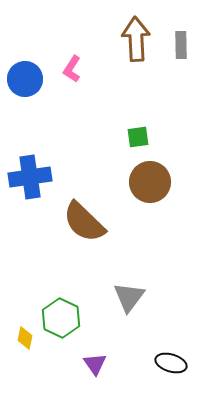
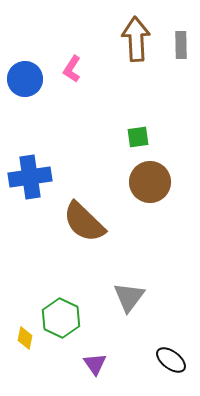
black ellipse: moved 3 px up; rotated 20 degrees clockwise
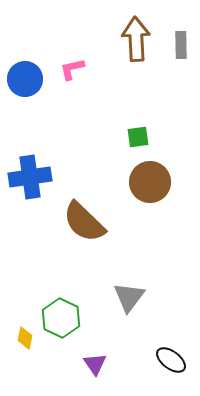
pink L-shape: rotated 44 degrees clockwise
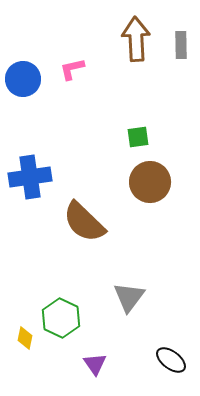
blue circle: moved 2 px left
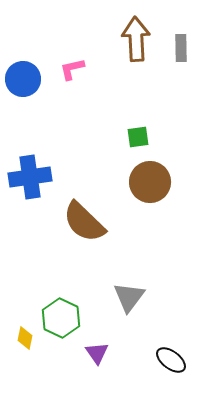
gray rectangle: moved 3 px down
purple triangle: moved 2 px right, 11 px up
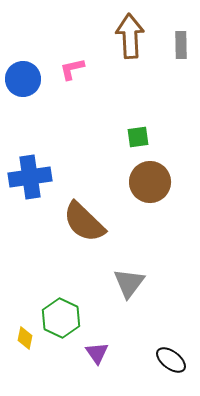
brown arrow: moved 6 px left, 3 px up
gray rectangle: moved 3 px up
gray triangle: moved 14 px up
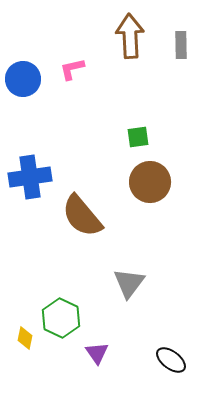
brown semicircle: moved 2 px left, 6 px up; rotated 6 degrees clockwise
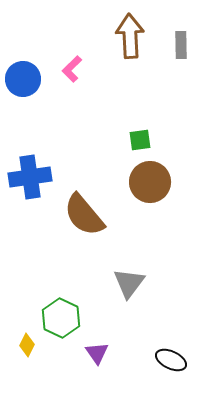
pink L-shape: rotated 32 degrees counterclockwise
green square: moved 2 px right, 3 px down
brown semicircle: moved 2 px right, 1 px up
yellow diamond: moved 2 px right, 7 px down; rotated 15 degrees clockwise
black ellipse: rotated 12 degrees counterclockwise
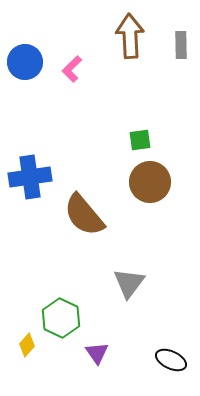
blue circle: moved 2 px right, 17 px up
yellow diamond: rotated 15 degrees clockwise
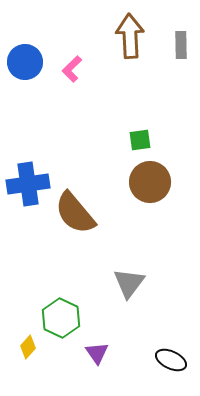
blue cross: moved 2 px left, 7 px down
brown semicircle: moved 9 px left, 2 px up
yellow diamond: moved 1 px right, 2 px down
